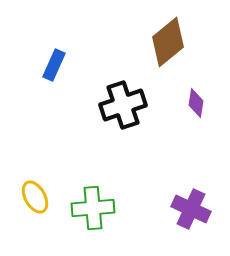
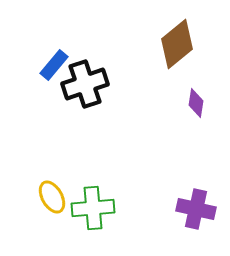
brown diamond: moved 9 px right, 2 px down
blue rectangle: rotated 16 degrees clockwise
black cross: moved 38 px left, 21 px up
yellow ellipse: moved 17 px right
purple cross: moved 5 px right; rotated 12 degrees counterclockwise
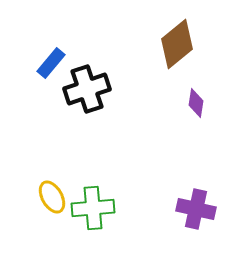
blue rectangle: moved 3 px left, 2 px up
black cross: moved 2 px right, 5 px down
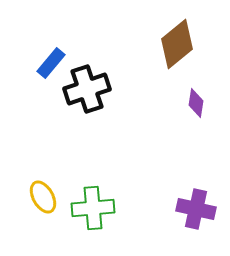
yellow ellipse: moved 9 px left
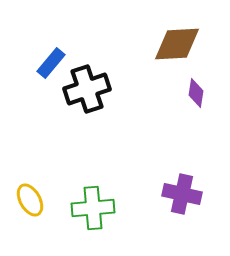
brown diamond: rotated 36 degrees clockwise
purple diamond: moved 10 px up
yellow ellipse: moved 13 px left, 3 px down
purple cross: moved 14 px left, 15 px up
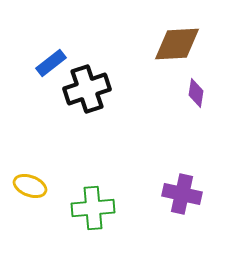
blue rectangle: rotated 12 degrees clockwise
yellow ellipse: moved 14 px up; rotated 40 degrees counterclockwise
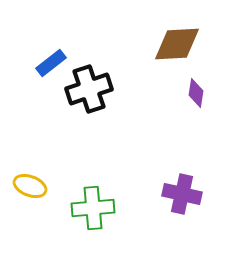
black cross: moved 2 px right
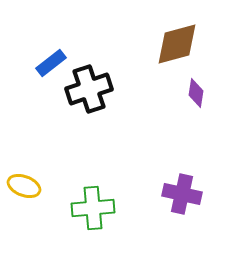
brown diamond: rotated 12 degrees counterclockwise
yellow ellipse: moved 6 px left
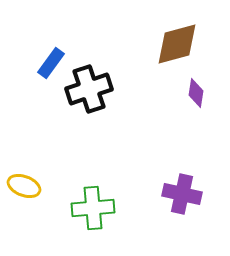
blue rectangle: rotated 16 degrees counterclockwise
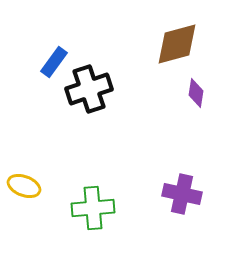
blue rectangle: moved 3 px right, 1 px up
